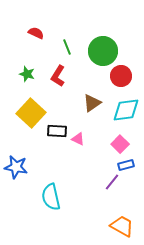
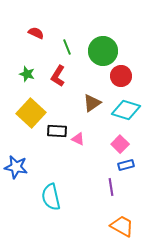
cyan diamond: rotated 24 degrees clockwise
purple line: moved 1 px left, 5 px down; rotated 48 degrees counterclockwise
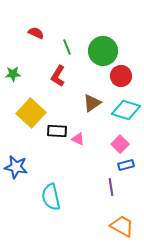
green star: moved 14 px left; rotated 21 degrees counterclockwise
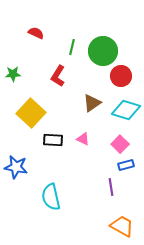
green line: moved 5 px right; rotated 35 degrees clockwise
black rectangle: moved 4 px left, 9 px down
pink triangle: moved 5 px right
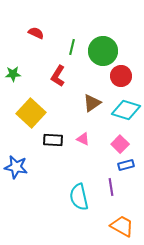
cyan semicircle: moved 28 px right
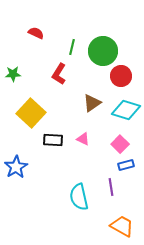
red L-shape: moved 1 px right, 2 px up
blue star: rotated 30 degrees clockwise
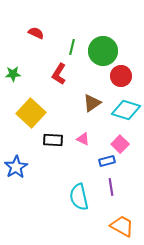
blue rectangle: moved 19 px left, 4 px up
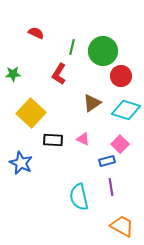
blue star: moved 5 px right, 4 px up; rotated 15 degrees counterclockwise
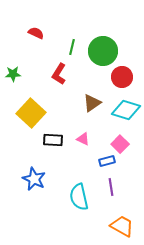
red circle: moved 1 px right, 1 px down
blue star: moved 13 px right, 16 px down
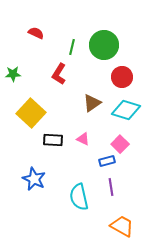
green circle: moved 1 px right, 6 px up
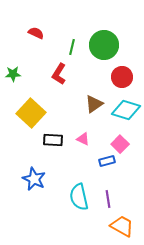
brown triangle: moved 2 px right, 1 px down
purple line: moved 3 px left, 12 px down
